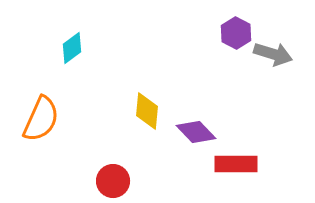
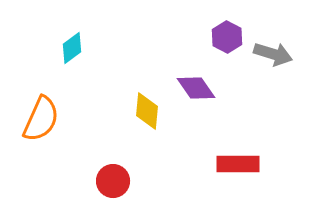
purple hexagon: moved 9 px left, 4 px down
purple diamond: moved 44 px up; rotated 9 degrees clockwise
red rectangle: moved 2 px right
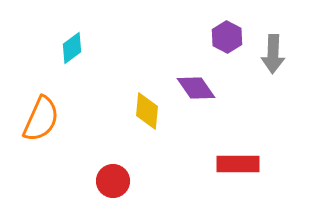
gray arrow: rotated 75 degrees clockwise
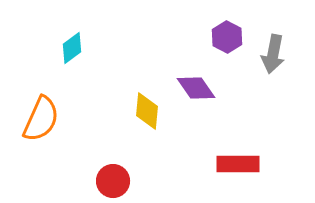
gray arrow: rotated 9 degrees clockwise
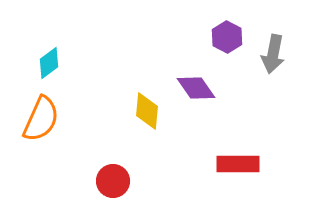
cyan diamond: moved 23 px left, 15 px down
